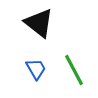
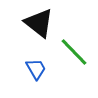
green line: moved 18 px up; rotated 16 degrees counterclockwise
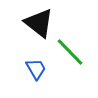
green line: moved 4 px left
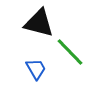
black triangle: rotated 24 degrees counterclockwise
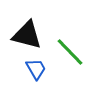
black triangle: moved 12 px left, 12 px down
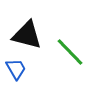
blue trapezoid: moved 20 px left
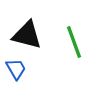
green line: moved 4 px right, 10 px up; rotated 24 degrees clockwise
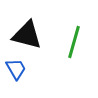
green line: rotated 36 degrees clockwise
